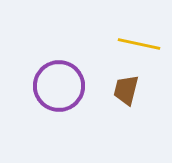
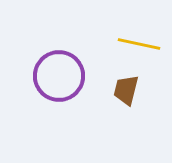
purple circle: moved 10 px up
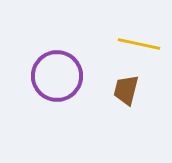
purple circle: moved 2 px left
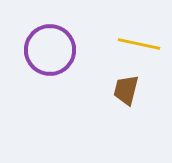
purple circle: moved 7 px left, 26 px up
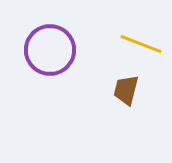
yellow line: moved 2 px right; rotated 9 degrees clockwise
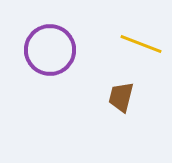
brown trapezoid: moved 5 px left, 7 px down
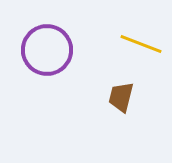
purple circle: moved 3 px left
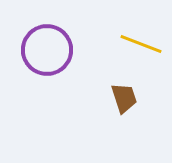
brown trapezoid: moved 3 px right, 1 px down; rotated 148 degrees clockwise
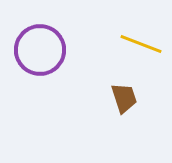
purple circle: moved 7 px left
